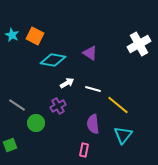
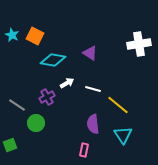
white cross: rotated 20 degrees clockwise
purple cross: moved 11 px left, 9 px up
cyan triangle: rotated 12 degrees counterclockwise
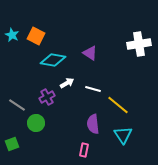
orange square: moved 1 px right
green square: moved 2 px right, 1 px up
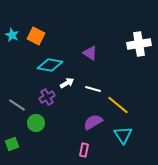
cyan diamond: moved 3 px left, 5 px down
purple semicircle: moved 2 px up; rotated 66 degrees clockwise
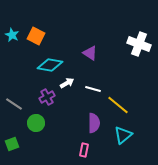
white cross: rotated 30 degrees clockwise
gray line: moved 3 px left, 1 px up
purple semicircle: moved 1 px right, 1 px down; rotated 120 degrees clockwise
cyan triangle: rotated 24 degrees clockwise
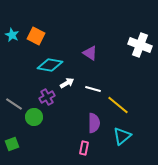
white cross: moved 1 px right, 1 px down
green circle: moved 2 px left, 6 px up
cyan triangle: moved 1 px left, 1 px down
pink rectangle: moved 2 px up
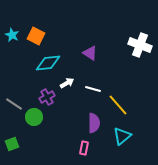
cyan diamond: moved 2 px left, 2 px up; rotated 15 degrees counterclockwise
yellow line: rotated 10 degrees clockwise
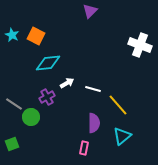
purple triangle: moved 42 px up; rotated 42 degrees clockwise
green circle: moved 3 px left
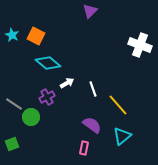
cyan diamond: rotated 45 degrees clockwise
white line: rotated 56 degrees clockwise
purple semicircle: moved 2 px left, 2 px down; rotated 54 degrees counterclockwise
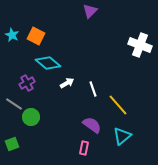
purple cross: moved 20 px left, 14 px up
